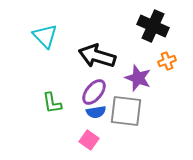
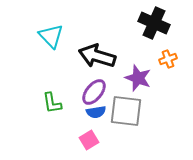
black cross: moved 1 px right, 3 px up
cyan triangle: moved 6 px right
orange cross: moved 1 px right, 2 px up
pink square: rotated 24 degrees clockwise
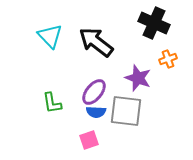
cyan triangle: moved 1 px left
black arrow: moved 1 px left, 14 px up; rotated 21 degrees clockwise
blue semicircle: rotated 12 degrees clockwise
pink square: rotated 12 degrees clockwise
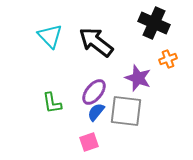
blue semicircle: rotated 126 degrees clockwise
pink square: moved 2 px down
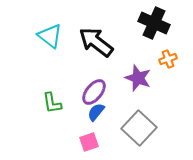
cyan triangle: rotated 8 degrees counterclockwise
gray square: moved 13 px right, 17 px down; rotated 36 degrees clockwise
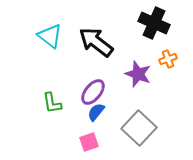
purple star: moved 4 px up
purple ellipse: moved 1 px left
